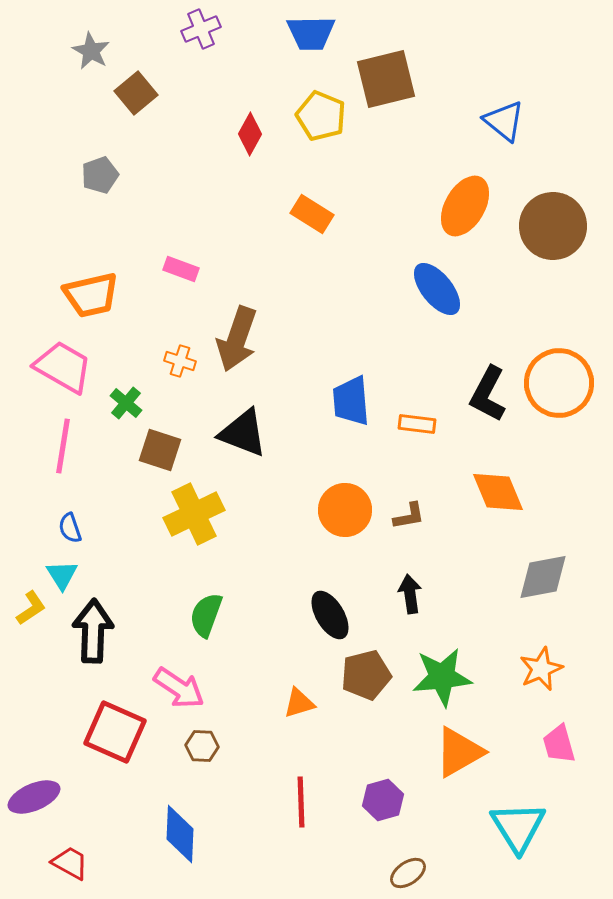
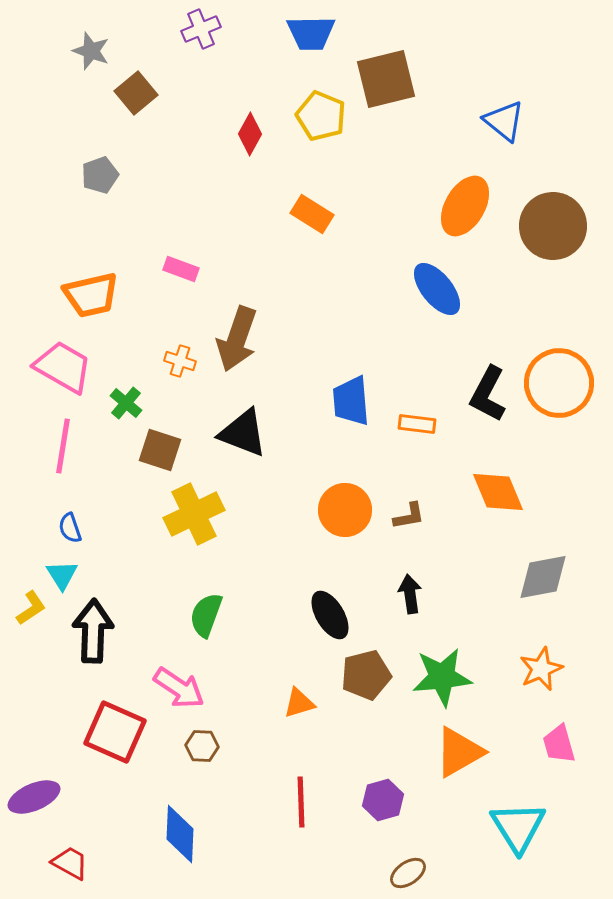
gray star at (91, 51): rotated 9 degrees counterclockwise
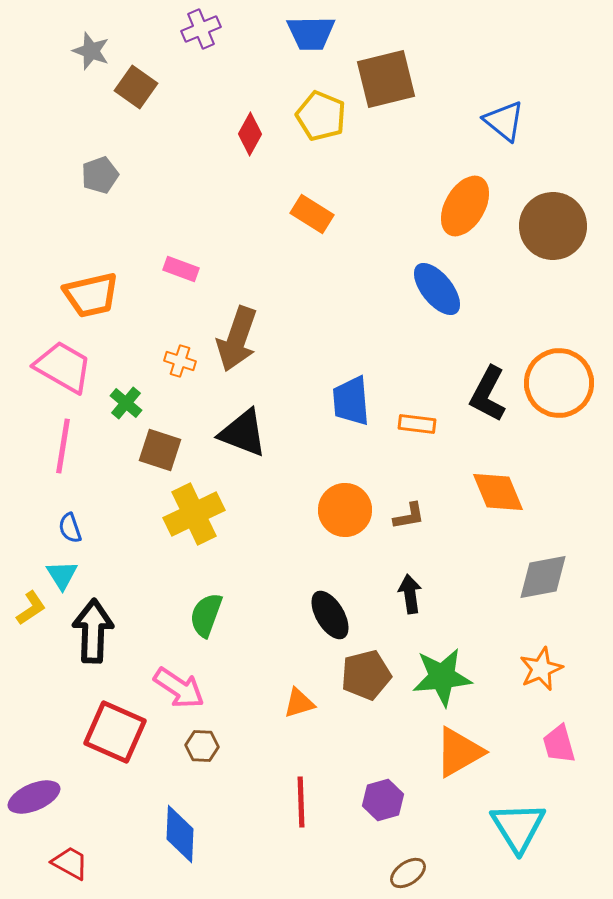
brown square at (136, 93): moved 6 px up; rotated 15 degrees counterclockwise
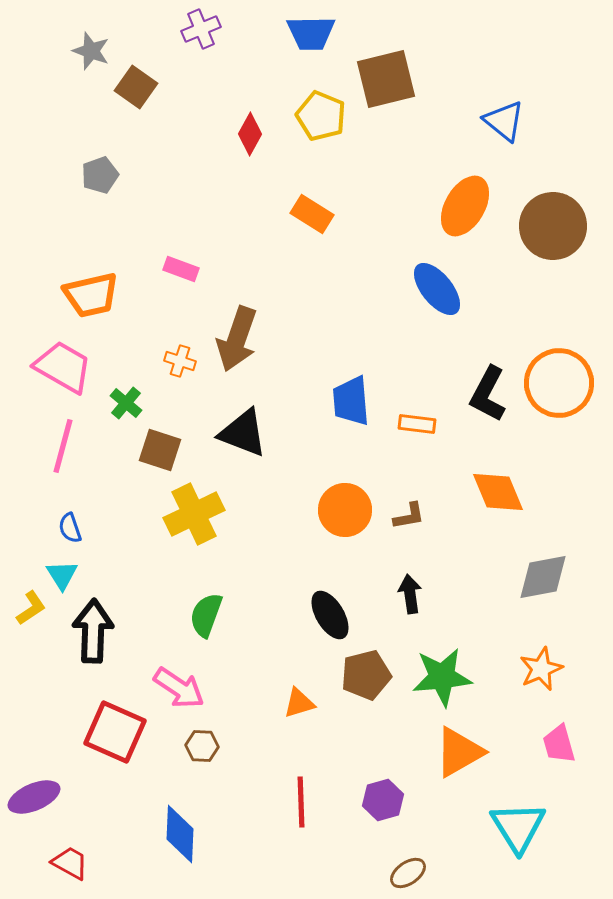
pink line at (63, 446): rotated 6 degrees clockwise
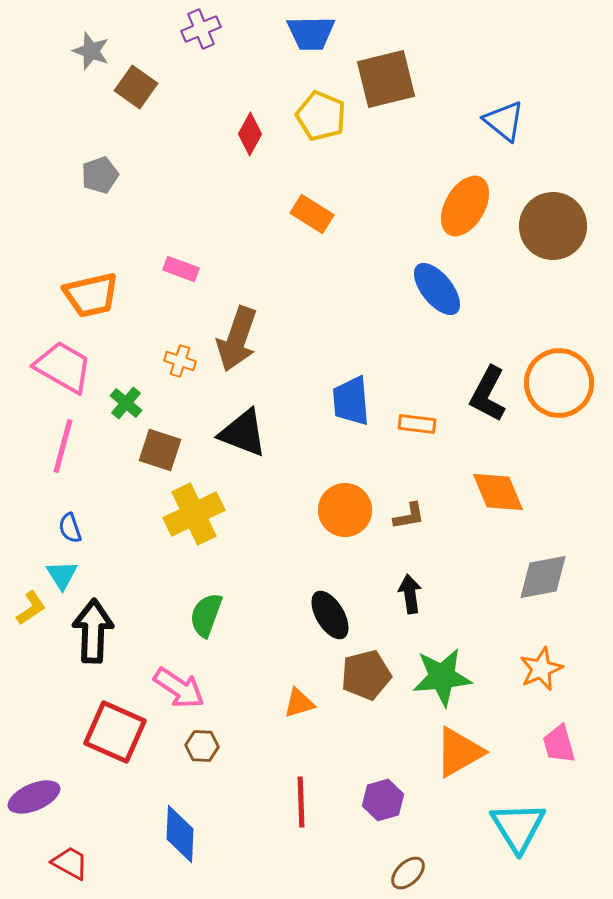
brown ellipse at (408, 873): rotated 9 degrees counterclockwise
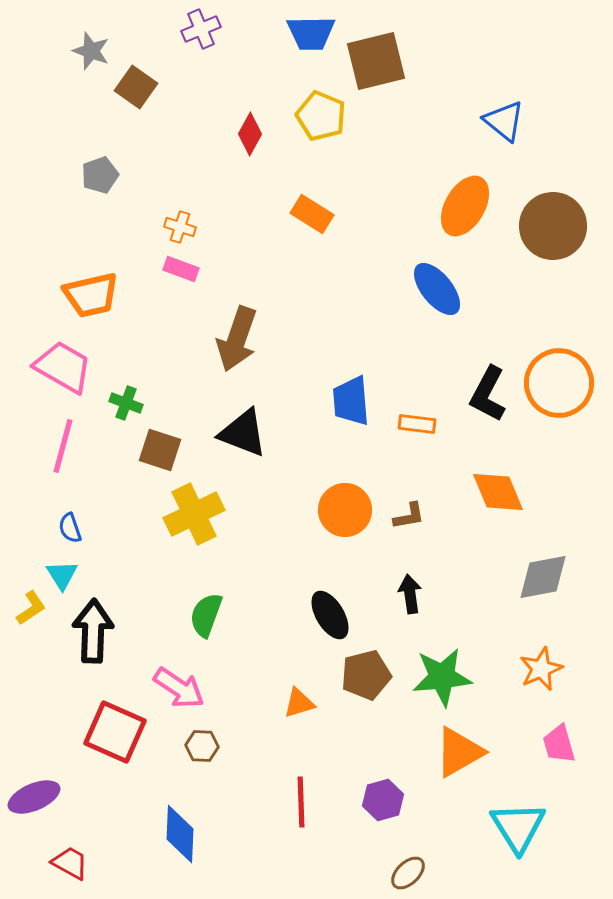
brown square at (386, 79): moved 10 px left, 18 px up
orange cross at (180, 361): moved 134 px up
green cross at (126, 403): rotated 20 degrees counterclockwise
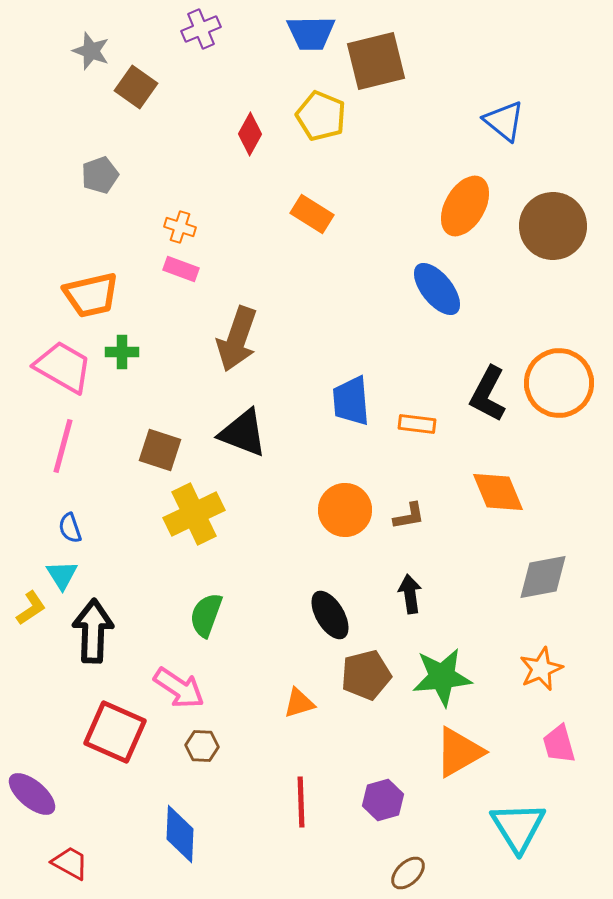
green cross at (126, 403): moved 4 px left, 51 px up; rotated 20 degrees counterclockwise
purple ellipse at (34, 797): moved 2 px left, 3 px up; rotated 63 degrees clockwise
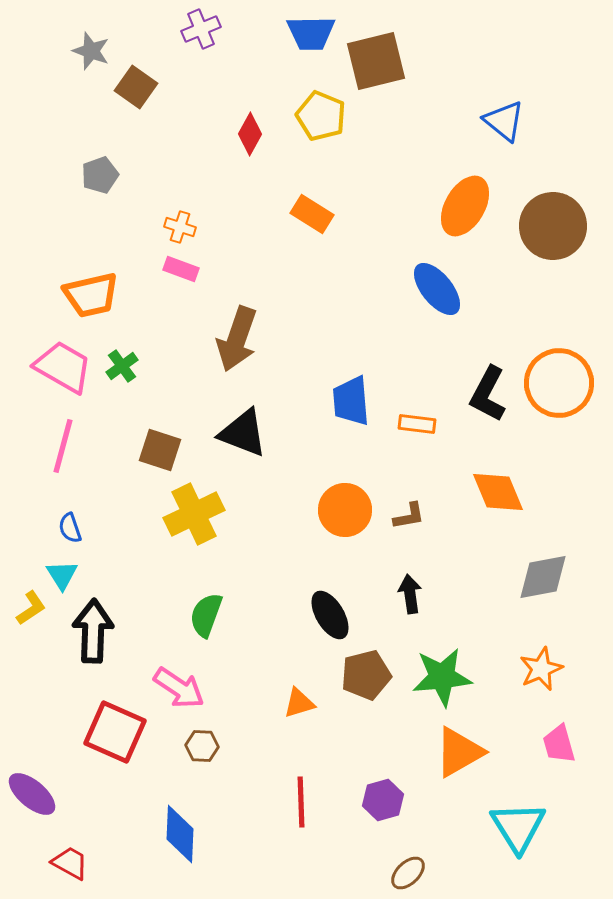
green cross at (122, 352): moved 14 px down; rotated 36 degrees counterclockwise
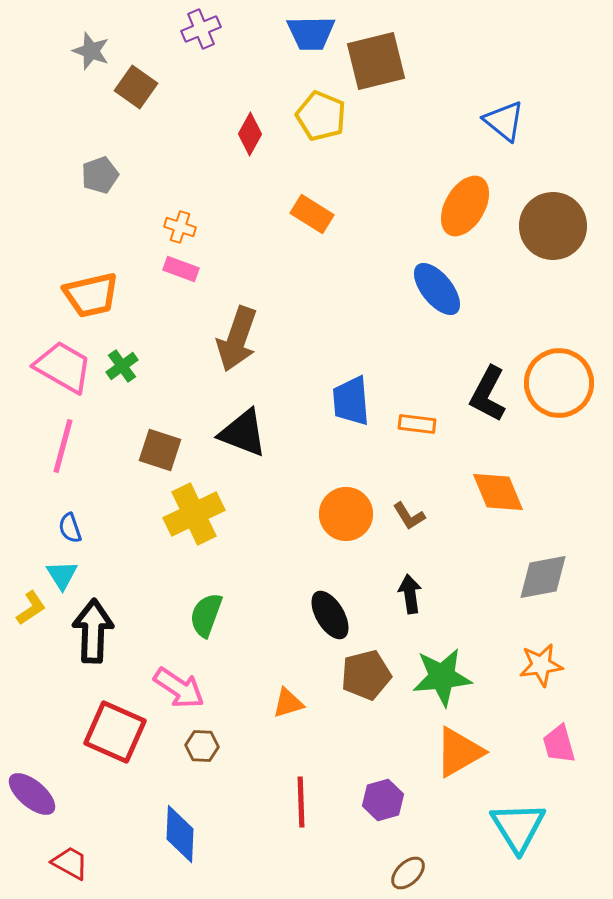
orange circle at (345, 510): moved 1 px right, 4 px down
brown L-shape at (409, 516): rotated 68 degrees clockwise
orange star at (541, 669): moved 4 px up; rotated 15 degrees clockwise
orange triangle at (299, 703): moved 11 px left
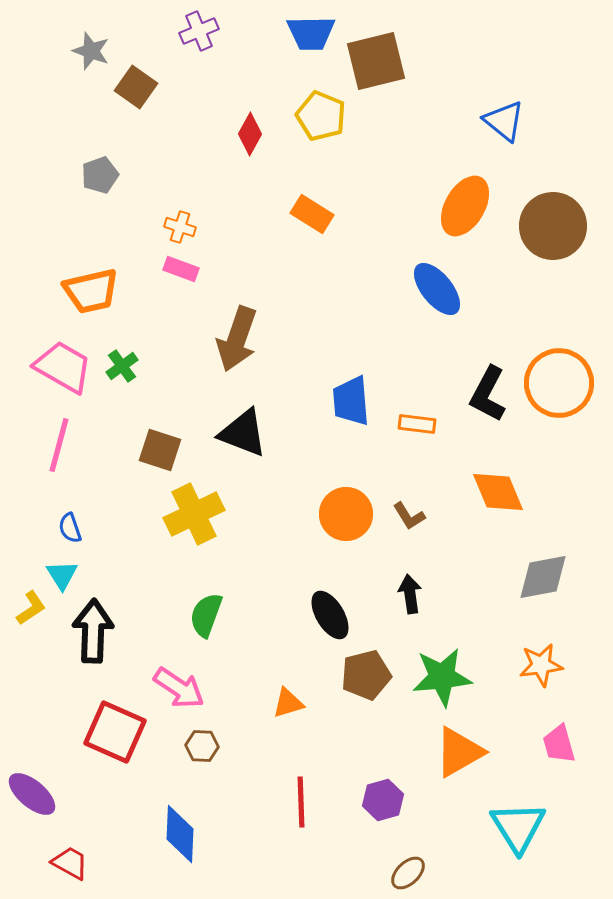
purple cross at (201, 29): moved 2 px left, 2 px down
orange trapezoid at (91, 295): moved 4 px up
pink line at (63, 446): moved 4 px left, 1 px up
